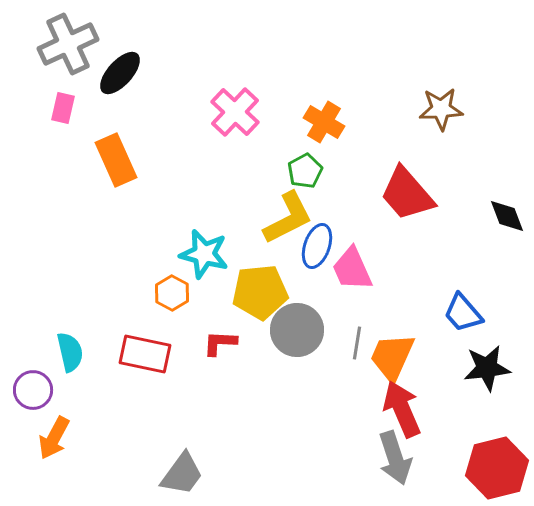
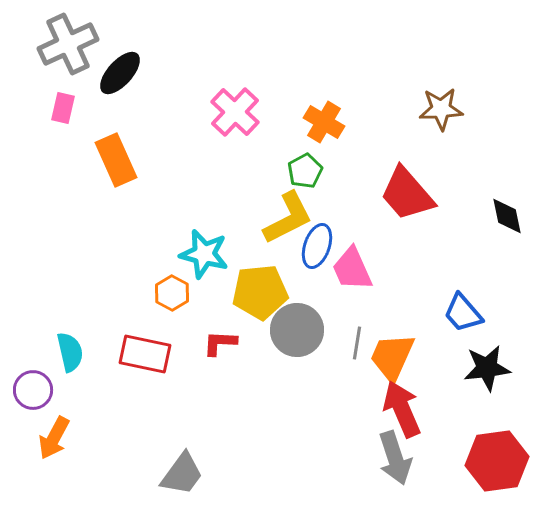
black diamond: rotated 9 degrees clockwise
red hexagon: moved 7 px up; rotated 6 degrees clockwise
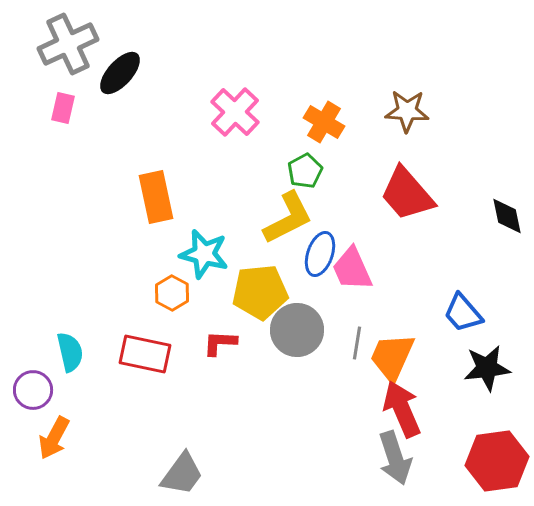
brown star: moved 34 px left, 2 px down; rotated 6 degrees clockwise
orange rectangle: moved 40 px right, 37 px down; rotated 12 degrees clockwise
blue ellipse: moved 3 px right, 8 px down
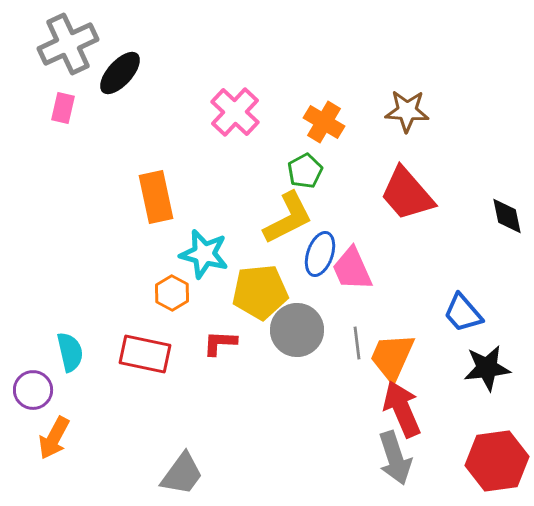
gray line: rotated 16 degrees counterclockwise
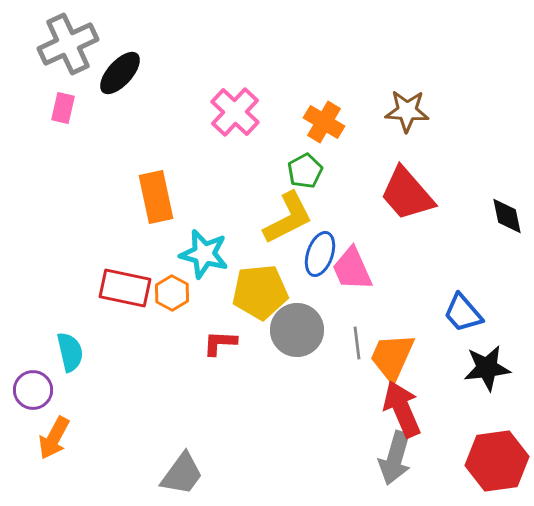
red rectangle: moved 20 px left, 66 px up
gray arrow: rotated 34 degrees clockwise
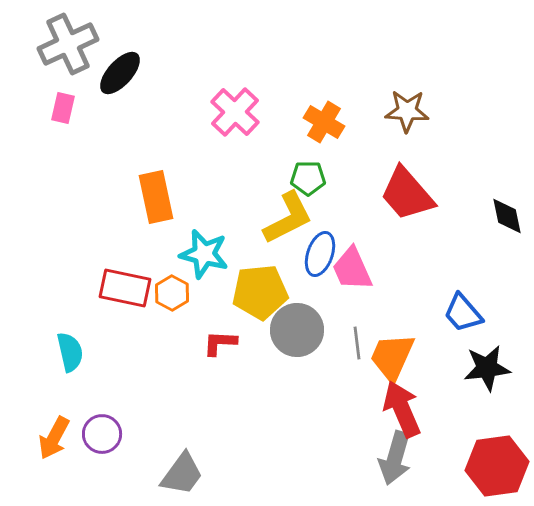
green pentagon: moved 3 px right, 7 px down; rotated 28 degrees clockwise
purple circle: moved 69 px right, 44 px down
red hexagon: moved 5 px down
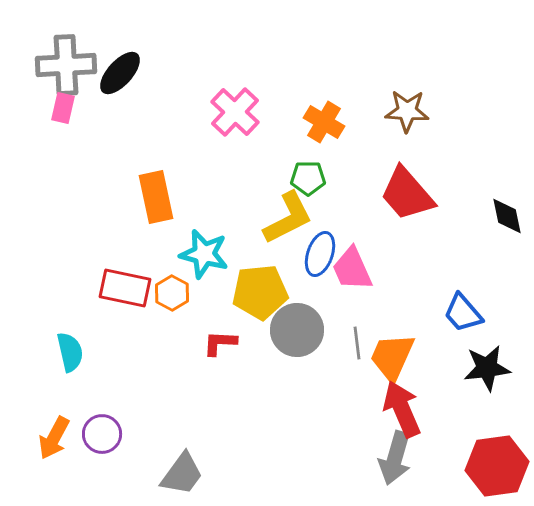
gray cross: moved 2 px left, 21 px down; rotated 22 degrees clockwise
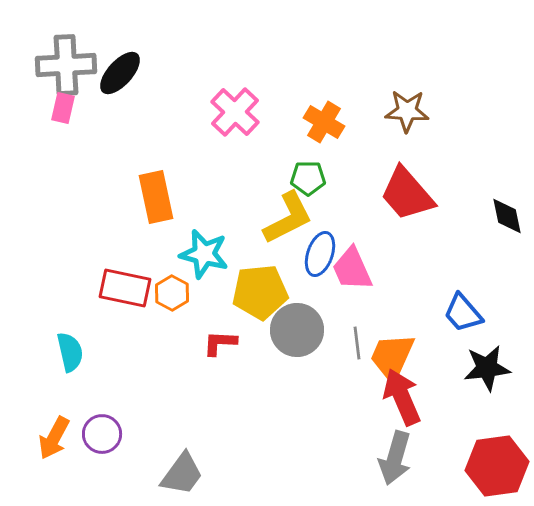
red arrow: moved 12 px up
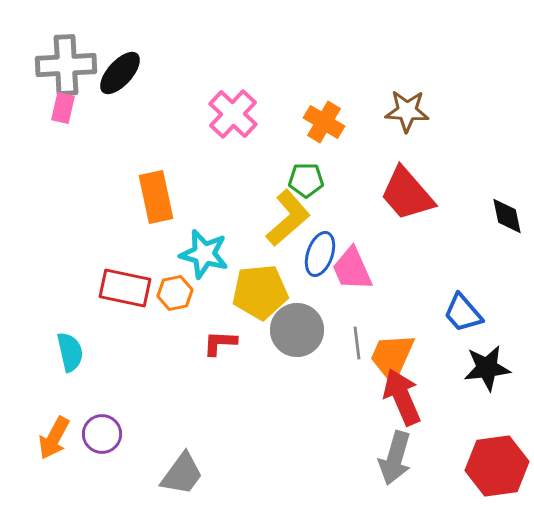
pink cross: moved 2 px left, 2 px down
green pentagon: moved 2 px left, 2 px down
yellow L-shape: rotated 14 degrees counterclockwise
orange hexagon: moved 3 px right; rotated 20 degrees clockwise
